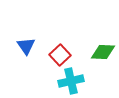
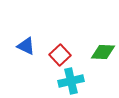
blue triangle: rotated 30 degrees counterclockwise
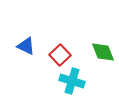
green diamond: rotated 65 degrees clockwise
cyan cross: moved 1 px right; rotated 30 degrees clockwise
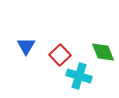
blue triangle: rotated 36 degrees clockwise
cyan cross: moved 7 px right, 5 px up
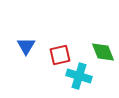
red square: rotated 30 degrees clockwise
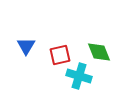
green diamond: moved 4 px left
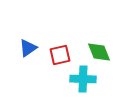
blue triangle: moved 2 px right, 2 px down; rotated 24 degrees clockwise
cyan cross: moved 4 px right, 3 px down; rotated 15 degrees counterclockwise
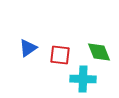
red square: rotated 20 degrees clockwise
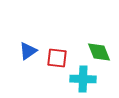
blue triangle: moved 3 px down
red square: moved 3 px left, 3 px down
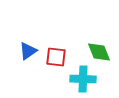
red square: moved 1 px left, 1 px up
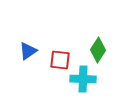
green diamond: moved 1 px left, 2 px up; rotated 55 degrees clockwise
red square: moved 4 px right, 3 px down
